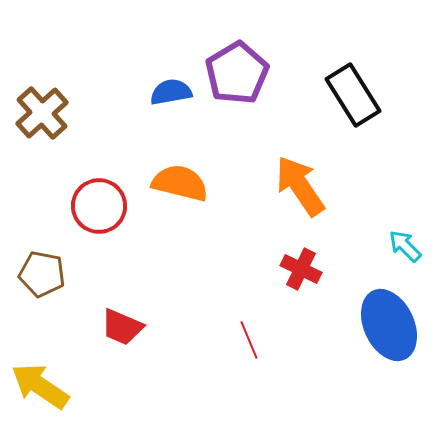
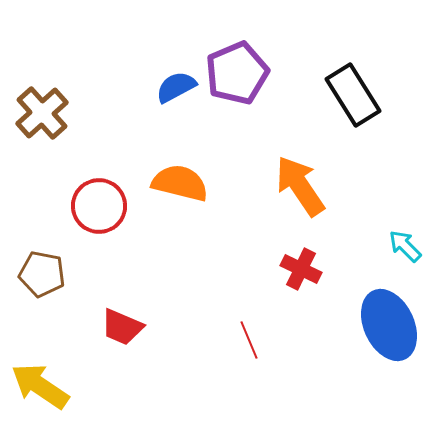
purple pentagon: rotated 8 degrees clockwise
blue semicircle: moved 5 px right, 5 px up; rotated 18 degrees counterclockwise
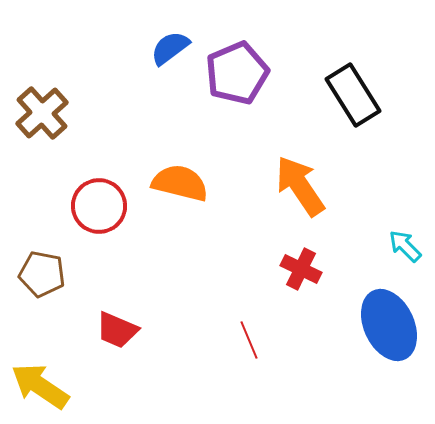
blue semicircle: moved 6 px left, 39 px up; rotated 9 degrees counterclockwise
red trapezoid: moved 5 px left, 3 px down
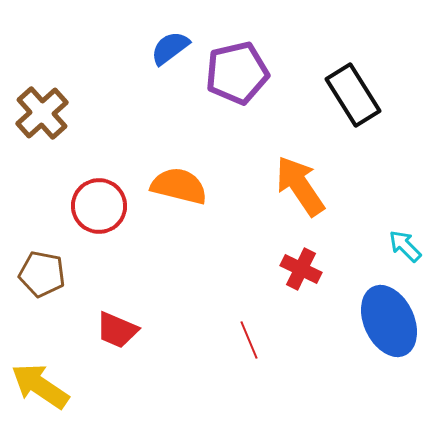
purple pentagon: rotated 10 degrees clockwise
orange semicircle: moved 1 px left, 3 px down
blue ellipse: moved 4 px up
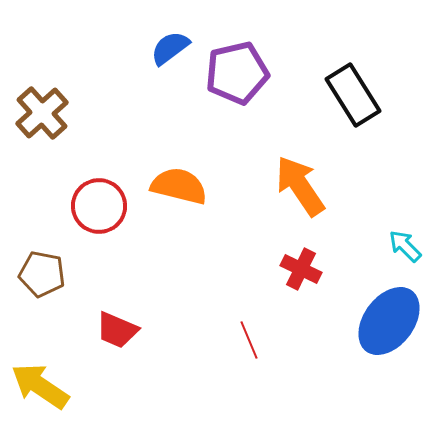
blue ellipse: rotated 62 degrees clockwise
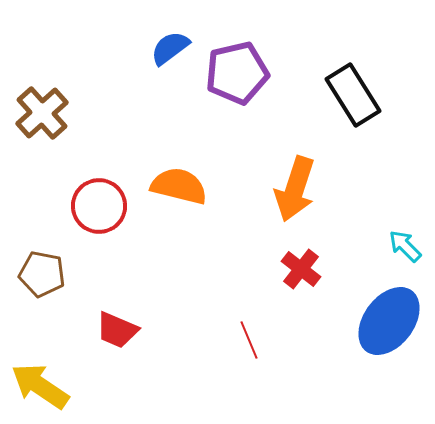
orange arrow: moved 5 px left, 3 px down; rotated 128 degrees counterclockwise
red cross: rotated 12 degrees clockwise
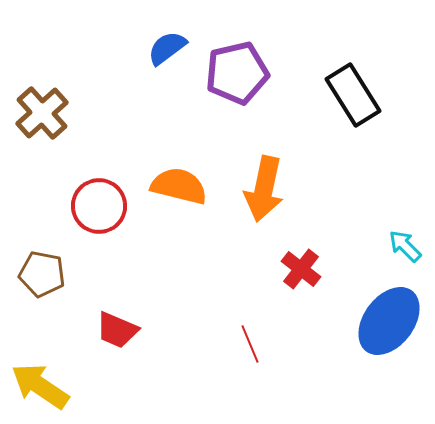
blue semicircle: moved 3 px left
orange arrow: moved 31 px left; rotated 6 degrees counterclockwise
red line: moved 1 px right, 4 px down
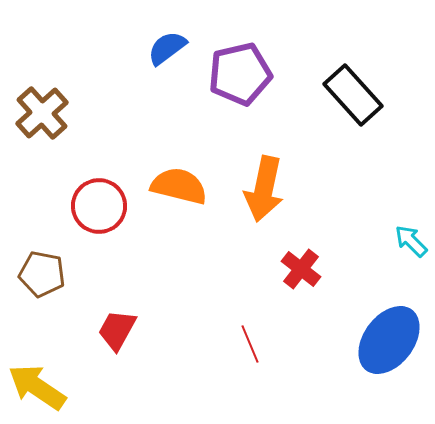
purple pentagon: moved 3 px right, 1 px down
black rectangle: rotated 10 degrees counterclockwise
cyan arrow: moved 6 px right, 5 px up
blue ellipse: moved 19 px down
red trapezoid: rotated 96 degrees clockwise
yellow arrow: moved 3 px left, 1 px down
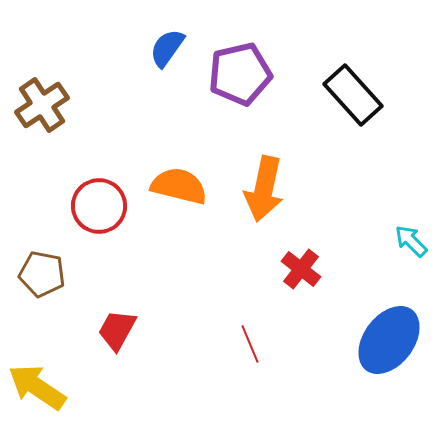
blue semicircle: rotated 18 degrees counterclockwise
brown cross: moved 8 px up; rotated 8 degrees clockwise
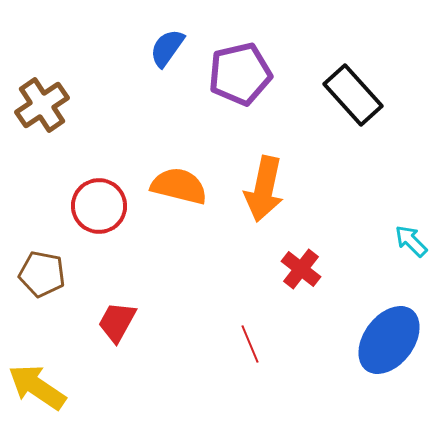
red trapezoid: moved 8 px up
